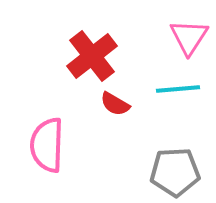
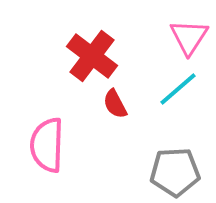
red cross: rotated 15 degrees counterclockwise
cyan line: rotated 36 degrees counterclockwise
red semicircle: rotated 32 degrees clockwise
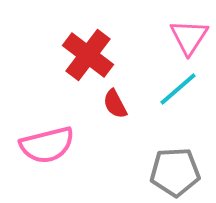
red cross: moved 4 px left, 1 px up
pink semicircle: rotated 106 degrees counterclockwise
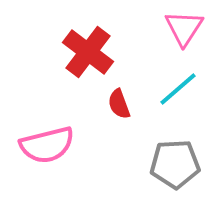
pink triangle: moved 5 px left, 9 px up
red cross: moved 3 px up
red semicircle: moved 4 px right; rotated 8 degrees clockwise
gray pentagon: moved 8 px up
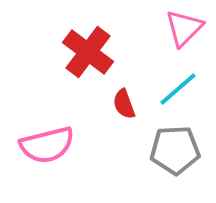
pink triangle: rotated 12 degrees clockwise
red semicircle: moved 5 px right
gray pentagon: moved 14 px up
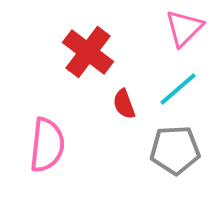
pink semicircle: rotated 70 degrees counterclockwise
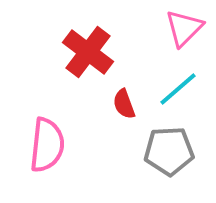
gray pentagon: moved 6 px left, 1 px down
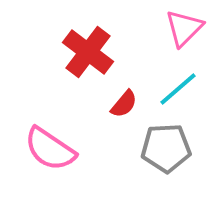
red semicircle: rotated 120 degrees counterclockwise
pink semicircle: moved 3 px right, 4 px down; rotated 118 degrees clockwise
gray pentagon: moved 3 px left, 3 px up
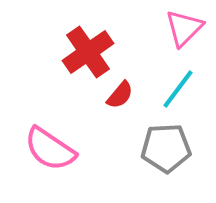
red cross: rotated 18 degrees clockwise
cyan line: rotated 12 degrees counterclockwise
red semicircle: moved 4 px left, 9 px up
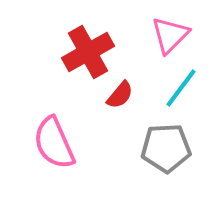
pink triangle: moved 14 px left, 7 px down
red cross: rotated 6 degrees clockwise
cyan line: moved 3 px right, 1 px up
pink semicircle: moved 4 px right, 6 px up; rotated 32 degrees clockwise
